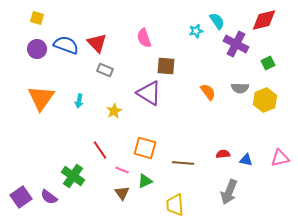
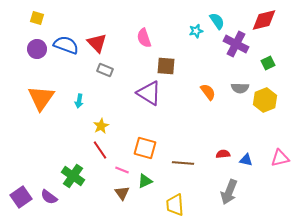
yellow star: moved 13 px left, 15 px down
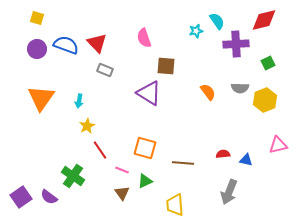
purple cross: rotated 30 degrees counterclockwise
yellow star: moved 14 px left
pink triangle: moved 2 px left, 13 px up
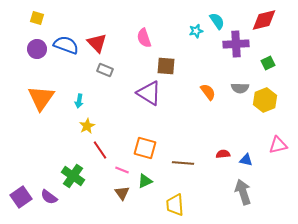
gray arrow: moved 14 px right; rotated 140 degrees clockwise
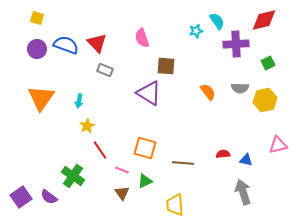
pink semicircle: moved 2 px left
yellow hexagon: rotated 10 degrees clockwise
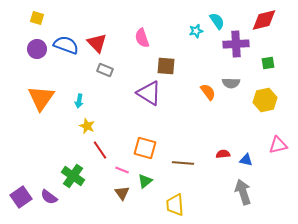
green square: rotated 16 degrees clockwise
gray semicircle: moved 9 px left, 5 px up
yellow star: rotated 21 degrees counterclockwise
green triangle: rotated 14 degrees counterclockwise
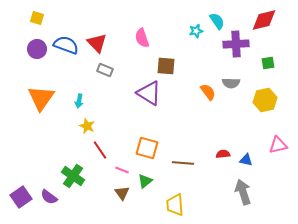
orange square: moved 2 px right
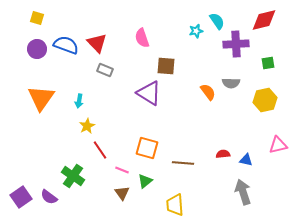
yellow star: rotated 21 degrees clockwise
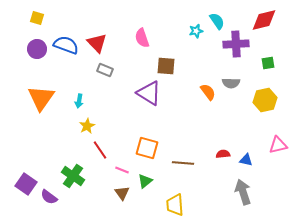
purple square: moved 5 px right, 13 px up; rotated 20 degrees counterclockwise
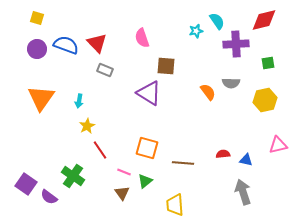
pink line: moved 2 px right, 2 px down
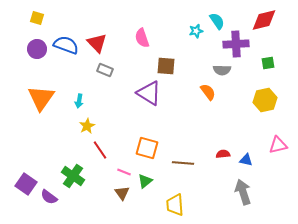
gray semicircle: moved 9 px left, 13 px up
